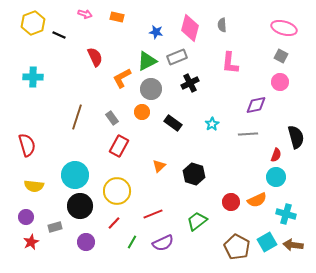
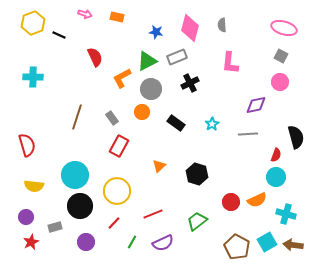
black rectangle at (173, 123): moved 3 px right
black hexagon at (194, 174): moved 3 px right
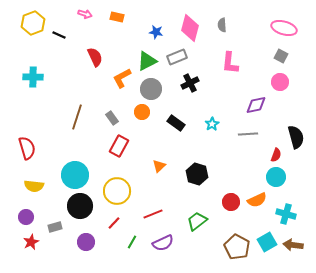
red semicircle at (27, 145): moved 3 px down
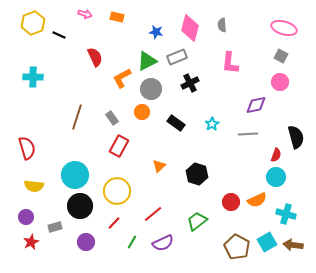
red line at (153, 214): rotated 18 degrees counterclockwise
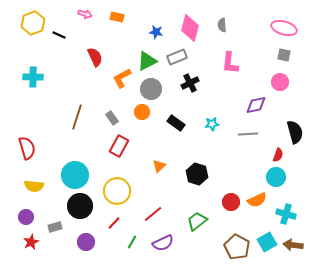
gray square at (281, 56): moved 3 px right, 1 px up; rotated 16 degrees counterclockwise
cyan star at (212, 124): rotated 24 degrees clockwise
black semicircle at (296, 137): moved 1 px left, 5 px up
red semicircle at (276, 155): moved 2 px right
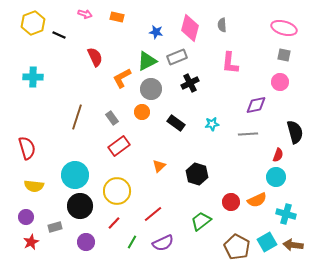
red rectangle at (119, 146): rotated 25 degrees clockwise
green trapezoid at (197, 221): moved 4 px right
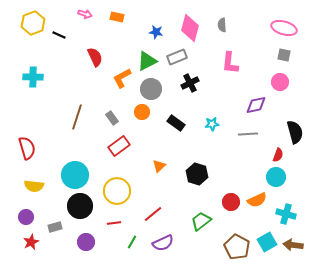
red line at (114, 223): rotated 40 degrees clockwise
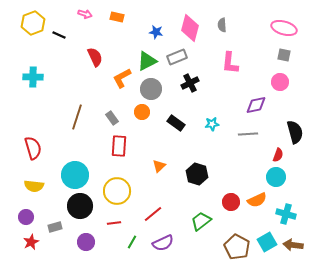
red rectangle at (119, 146): rotated 50 degrees counterclockwise
red semicircle at (27, 148): moved 6 px right
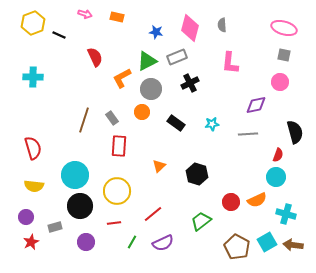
brown line at (77, 117): moved 7 px right, 3 px down
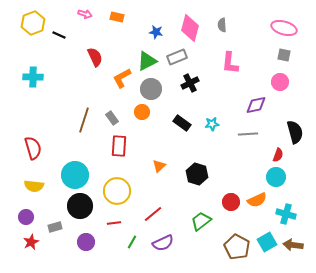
black rectangle at (176, 123): moved 6 px right
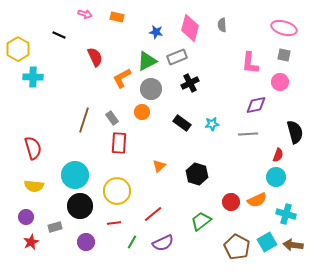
yellow hexagon at (33, 23): moved 15 px left, 26 px down; rotated 10 degrees counterclockwise
pink L-shape at (230, 63): moved 20 px right
red rectangle at (119, 146): moved 3 px up
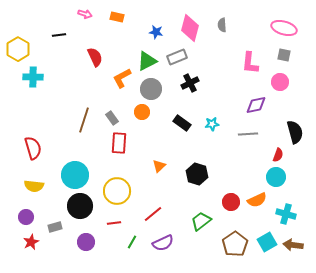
black line at (59, 35): rotated 32 degrees counterclockwise
brown pentagon at (237, 247): moved 2 px left, 3 px up; rotated 10 degrees clockwise
